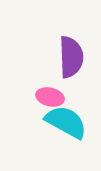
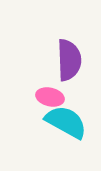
purple semicircle: moved 2 px left, 3 px down
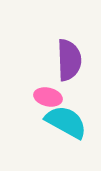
pink ellipse: moved 2 px left
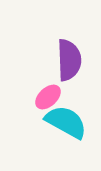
pink ellipse: rotated 56 degrees counterclockwise
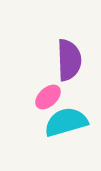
cyan semicircle: rotated 45 degrees counterclockwise
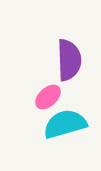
cyan semicircle: moved 1 px left, 2 px down
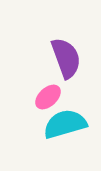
purple semicircle: moved 3 px left, 2 px up; rotated 18 degrees counterclockwise
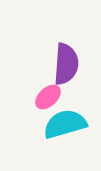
purple semicircle: moved 6 px down; rotated 24 degrees clockwise
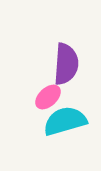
cyan semicircle: moved 3 px up
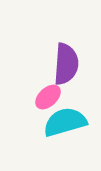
cyan semicircle: moved 1 px down
